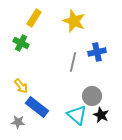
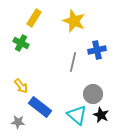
blue cross: moved 2 px up
gray circle: moved 1 px right, 2 px up
blue rectangle: moved 3 px right
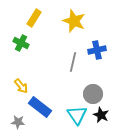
cyan triangle: rotated 15 degrees clockwise
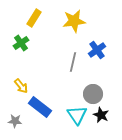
yellow star: rotated 30 degrees counterclockwise
green cross: rotated 28 degrees clockwise
blue cross: rotated 24 degrees counterclockwise
gray star: moved 3 px left, 1 px up
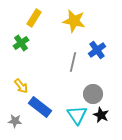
yellow star: rotated 20 degrees clockwise
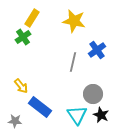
yellow rectangle: moved 2 px left
green cross: moved 2 px right, 6 px up
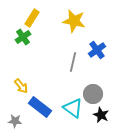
cyan triangle: moved 4 px left, 7 px up; rotated 20 degrees counterclockwise
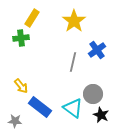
yellow star: rotated 25 degrees clockwise
green cross: moved 2 px left, 1 px down; rotated 28 degrees clockwise
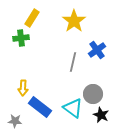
yellow arrow: moved 2 px right, 2 px down; rotated 42 degrees clockwise
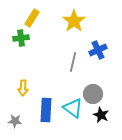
blue cross: moved 1 px right; rotated 12 degrees clockwise
blue rectangle: moved 6 px right, 3 px down; rotated 55 degrees clockwise
